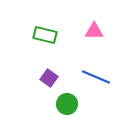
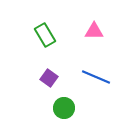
green rectangle: rotated 45 degrees clockwise
green circle: moved 3 px left, 4 px down
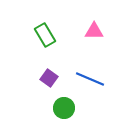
blue line: moved 6 px left, 2 px down
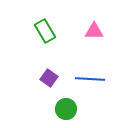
green rectangle: moved 4 px up
blue line: rotated 20 degrees counterclockwise
green circle: moved 2 px right, 1 px down
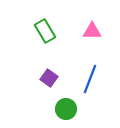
pink triangle: moved 2 px left
blue line: rotated 72 degrees counterclockwise
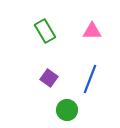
green circle: moved 1 px right, 1 px down
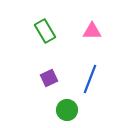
purple square: rotated 30 degrees clockwise
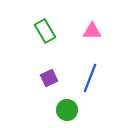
blue line: moved 1 px up
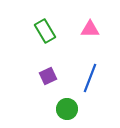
pink triangle: moved 2 px left, 2 px up
purple square: moved 1 px left, 2 px up
green circle: moved 1 px up
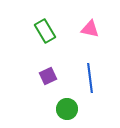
pink triangle: rotated 12 degrees clockwise
blue line: rotated 28 degrees counterclockwise
